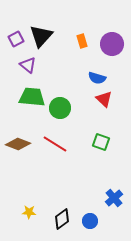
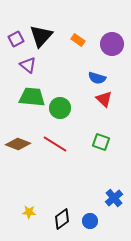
orange rectangle: moved 4 px left, 1 px up; rotated 40 degrees counterclockwise
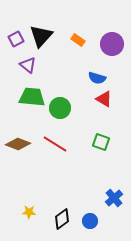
red triangle: rotated 12 degrees counterclockwise
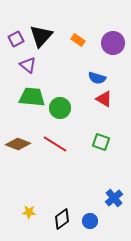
purple circle: moved 1 px right, 1 px up
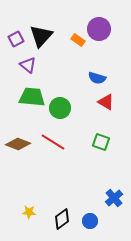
purple circle: moved 14 px left, 14 px up
red triangle: moved 2 px right, 3 px down
red line: moved 2 px left, 2 px up
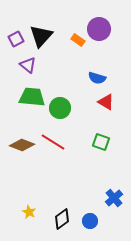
brown diamond: moved 4 px right, 1 px down
yellow star: rotated 24 degrees clockwise
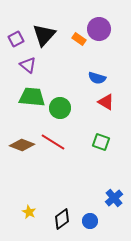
black triangle: moved 3 px right, 1 px up
orange rectangle: moved 1 px right, 1 px up
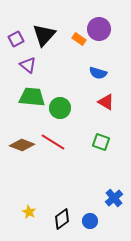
blue semicircle: moved 1 px right, 5 px up
